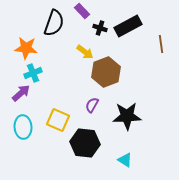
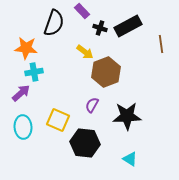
cyan cross: moved 1 px right, 1 px up; rotated 12 degrees clockwise
cyan triangle: moved 5 px right, 1 px up
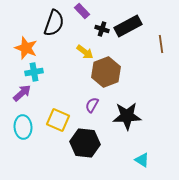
black cross: moved 2 px right, 1 px down
orange star: rotated 15 degrees clockwise
purple arrow: moved 1 px right
cyan triangle: moved 12 px right, 1 px down
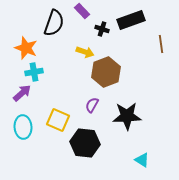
black rectangle: moved 3 px right, 6 px up; rotated 8 degrees clockwise
yellow arrow: rotated 18 degrees counterclockwise
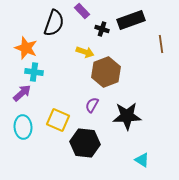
cyan cross: rotated 18 degrees clockwise
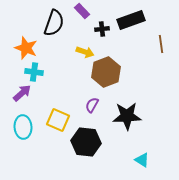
black cross: rotated 24 degrees counterclockwise
black hexagon: moved 1 px right, 1 px up
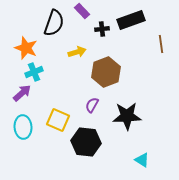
yellow arrow: moved 8 px left; rotated 36 degrees counterclockwise
cyan cross: rotated 30 degrees counterclockwise
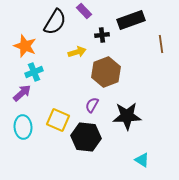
purple rectangle: moved 2 px right
black semicircle: moved 1 px right, 1 px up; rotated 12 degrees clockwise
black cross: moved 6 px down
orange star: moved 1 px left, 2 px up
black hexagon: moved 5 px up
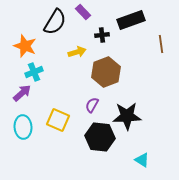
purple rectangle: moved 1 px left, 1 px down
black hexagon: moved 14 px right
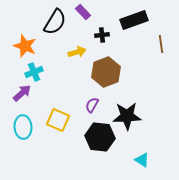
black rectangle: moved 3 px right
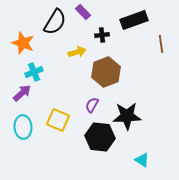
orange star: moved 2 px left, 3 px up
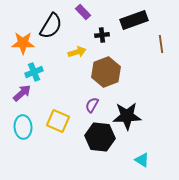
black semicircle: moved 4 px left, 4 px down
orange star: rotated 20 degrees counterclockwise
yellow square: moved 1 px down
